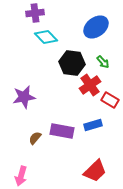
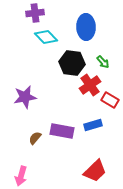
blue ellipse: moved 10 px left; rotated 55 degrees counterclockwise
purple star: moved 1 px right
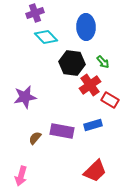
purple cross: rotated 12 degrees counterclockwise
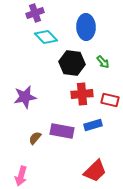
red cross: moved 8 px left, 9 px down; rotated 30 degrees clockwise
red rectangle: rotated 18 degrees counterclockwise
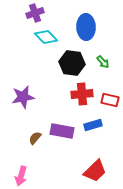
purple star: moved 2 px left
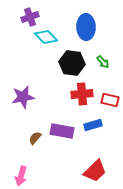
purple cross: moved 5 px left, 4 px down
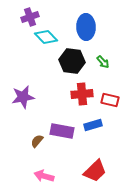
black hexagon: moved 2 px up
brown semicircle: moved 2 px right, 3 px down
pink arrow: moved 23 px right; rotated 90 degrees clockwise
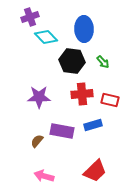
blue ellipse: moved 2 px left, 2 px down
purple star: moved 16 px right; rotated 10 degrees clockwise
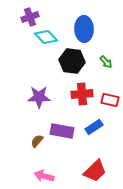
green arrow: moved 3 px right
blue rectangle: moved 1 px right, 2 px down; rotated 18 degrees counterclockwise
